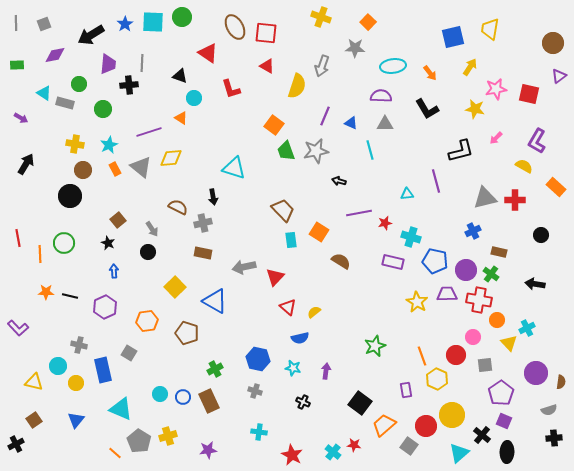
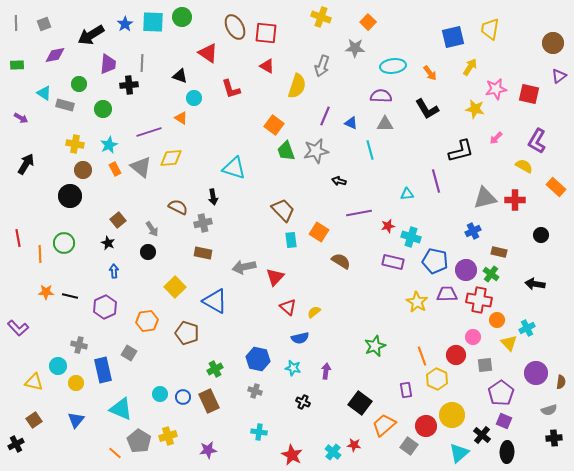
gray rectangle at (65, 103): moved 2 px down
red star at (385, 223): moved 3 px right, 3 px down
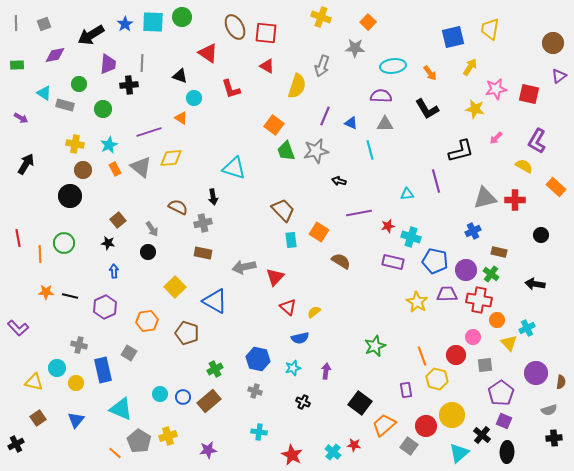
black star at (108, 243): rotated 16 degrees counterclockwise
cyan circle at (58, 366): moved 1 px left, 2 px down
cyan star at (293, 368): rotated 28 degrees counterclockwise
yellow hexagon at (437, 379): rotated 10 degrees counterclockwise
brown rectangle at (209, 401): rotated 75 degrees clockwise
brown square at (34, 420): moved 4 px right, 2 px up
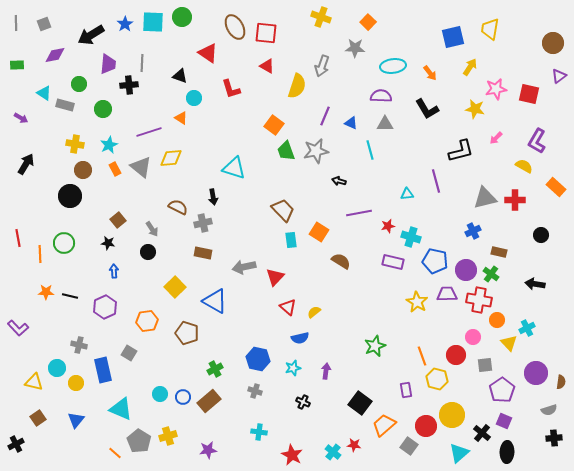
purple pentagon at (501, 393): moved 1 px right, 3 px up
black cross at (482, 435): moved 2 px up
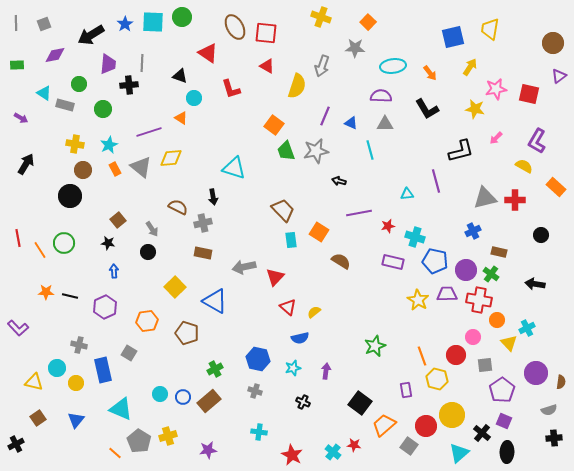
cyan cross at (411, 237): moved 4 px right
orange line at (40, 254): moved 4 px up; rotated 30 degrees counterclockwise
yellow star at (417, 302): moved 1 px right, 2 px up
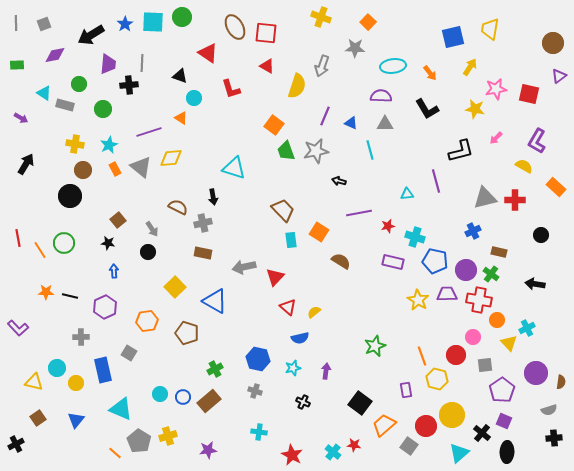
gray cross at (79, 345): moved 2 px right, 8 px up; rotated 14 degrees counterclockwise
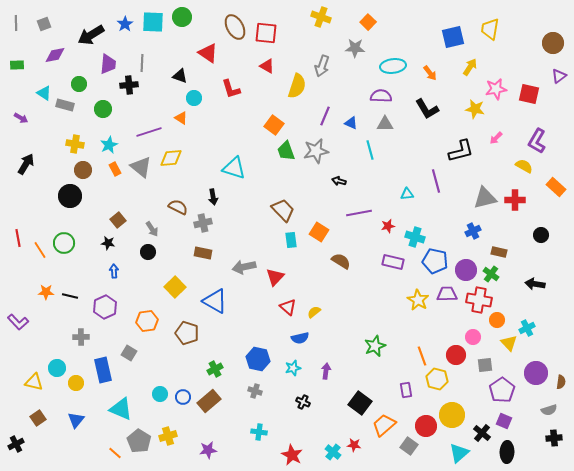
purple L-shape at (18, 328): moved 6 px up
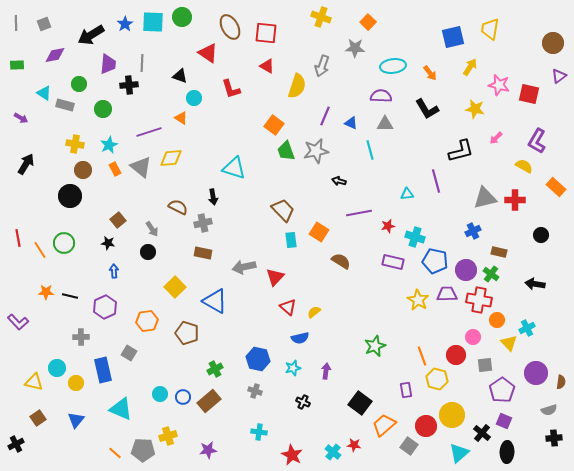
brown ellipse at (235, 27): moved 5 px left
pink star at (496, 89): moved 3 px right, 4 px up; rotated 25 degrees clockwise
gray pentagon at (139, 441): moved 4 px right, 9 px down; rotated 30 degrees counterclockwise
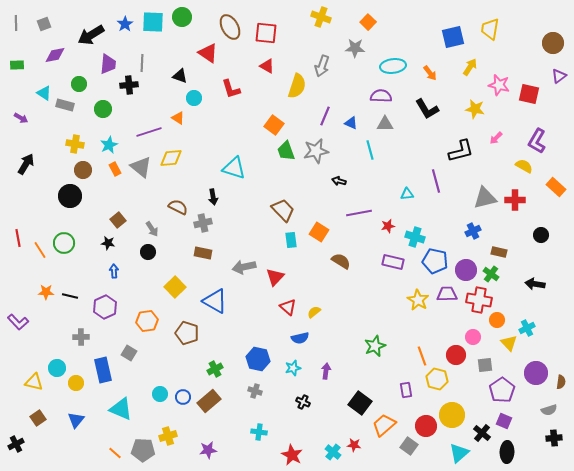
orange triangle at (181, 118): moved 3 px left
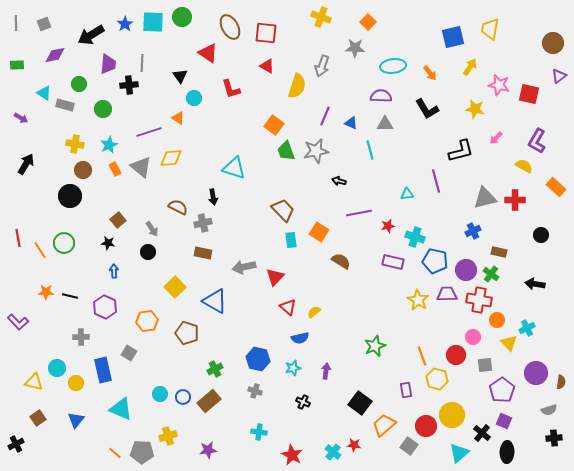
black triangle at (180, 76): rotated 35 degrees clockwise
purple hexagon at (105, 307): rotated 10 degrees counterclockwise
gray pentagon at (143, 450): moved 1 px left, 2 px down
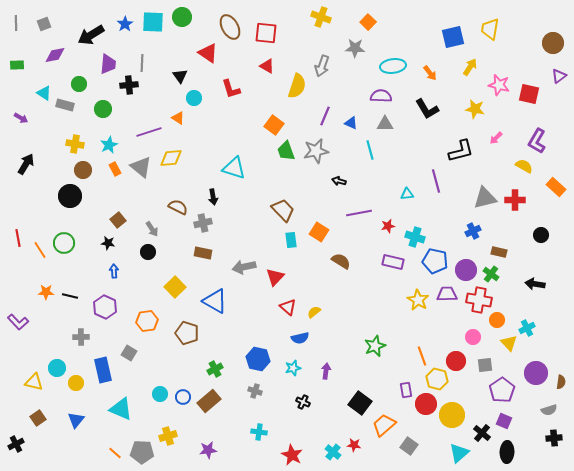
red circle at (456, 355): moved 6 px down
red circle at (426, 426): moved 22 px up
